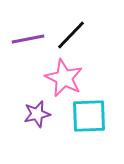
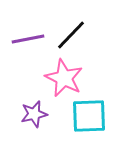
purple star: moved 3 px left
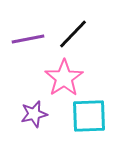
black line: moved 2 px right, 1 px up
pink star: rotated 12 degrees clockwise
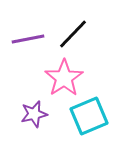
cyan square: rotated 21 degrees counterclockwise
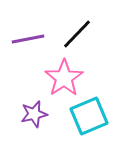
black line: moved 4 px right
